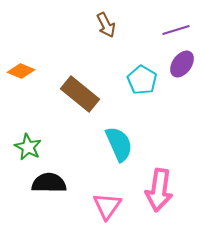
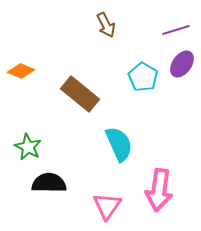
cyan pentagon: moved 1 px right, 3 px up
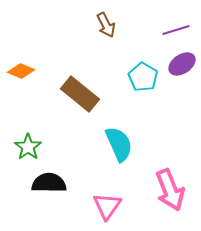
purple ellipse: rotated 20 degrees clockwise
green star: rotated 8 degrees clockwise
pink arrow: moved 11 px right; rotated 30 degrees counterclockwise
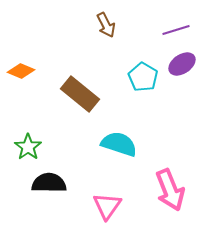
cyan semicircle: rotated 48 degrees counterclockwise
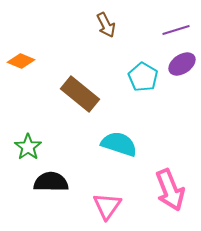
orange diamond: moved 10 px up
black semicircle: moved 2 px right, 1 px up
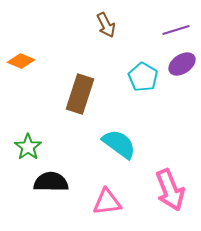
brown rectangle: rotated 69 degrees clockwise
cyan semicircle: rotated 18 degrees clockwise
pink triangle: moved 4 px up; rotated 48 degrees clockwise
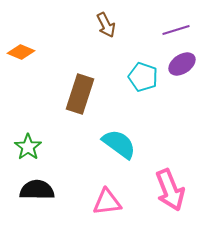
orange diamond: moved 9 px up
cyan pentagon: rotated 12 degrees counterclockwise
black semicircle: moved 14 px left, 8 px down
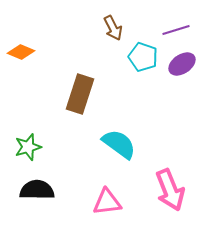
brown arrow: moved 7 px right, 3 px down
cyan pentagon: moved 20 px up
green star: rotated 20 degrees clockwise
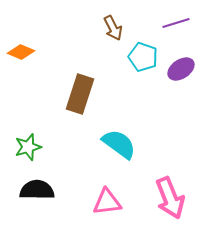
purple line: moved 7 px up
purple ellipse: moved 1 px left, 5 px down
pink arrow: moved 8 px down
